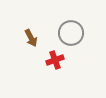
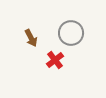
red cross: rotated 18 degrees counterclockwise
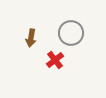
brown arrow: rotated 36 degrees clockwise
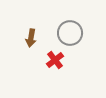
gray circle: moved 1 px left
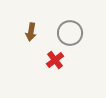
brown arrow: moved 6 px up
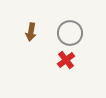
red cross: moved 11 px right
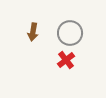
brown arrow: moved 2 px right
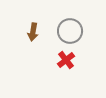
gray circle: moved 2 px up
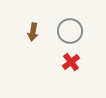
red cross: moved 5 px right, 2 px down
